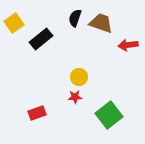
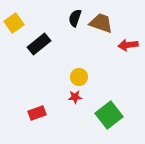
black rectangle: moved 2 px left, 5 px down
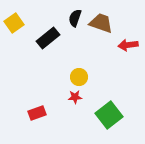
black rectangle: moved 9 px right, 6 px up
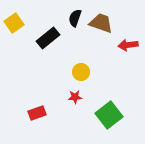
yellow circle: moved 2 px right, 5 px up
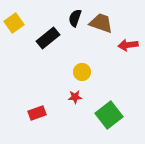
yellow circle: moved 1 px right
